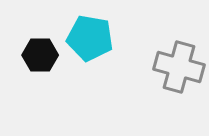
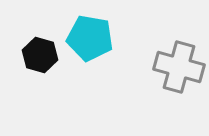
black hexagon: rotated 16 degrees clockwise
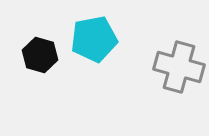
cyan pentagon: moved 4 px right, 1 px down; rotated 21 degrees counterclockwise
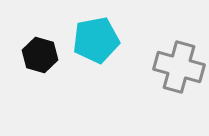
cyan pentagon: moved 2 px right, 1 px down
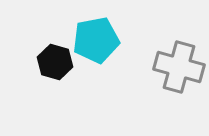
black hexagon: moved 15 px right, 7 px down
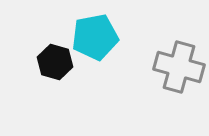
cyan pentagon: moved 1 px left, 3 px up
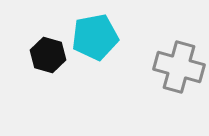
black hexagon: moved 7 px left, 7 px up
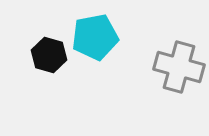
black hexagon: moved 1 px right
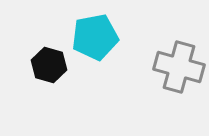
black hexagon: moved 10 px down
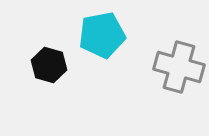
cyan pentagon: moved 7 px right, 2 px up
